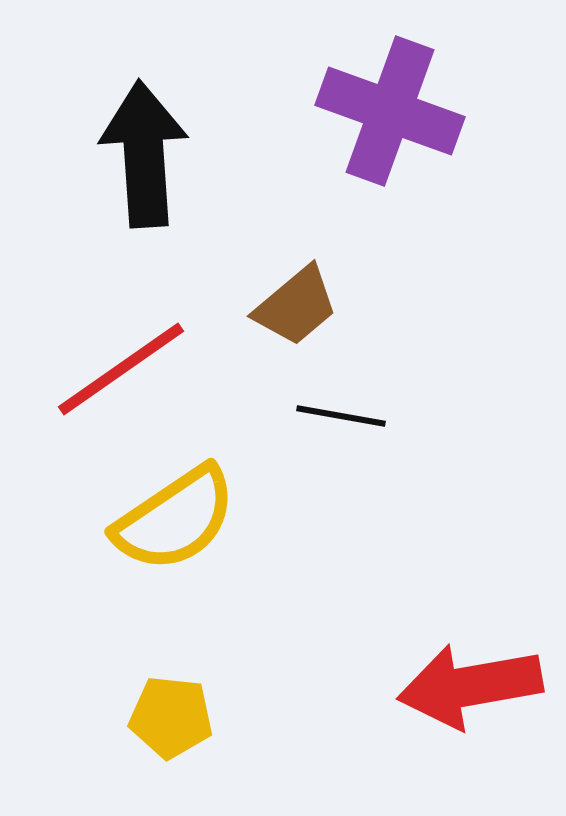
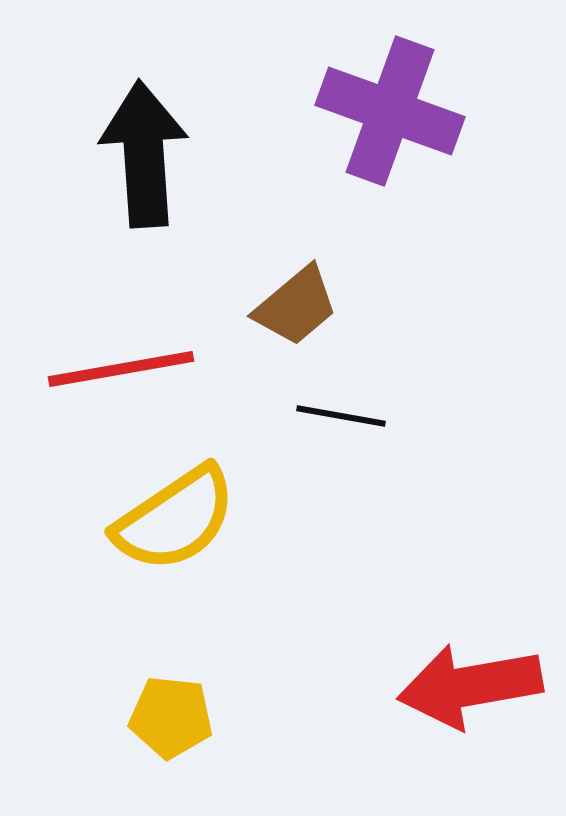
red line: rotated 25 degrees clockwise
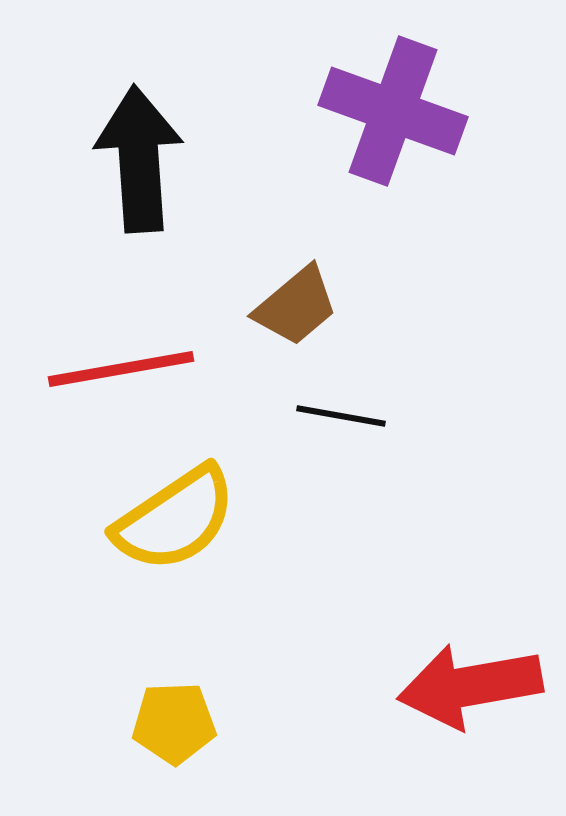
purple cross: moved 3 px right
black arrow: moved 5 px left, 5 px down
yellow pentagon: moved 3 px right, 6 px down; rotated 8 degrees counterclockwise
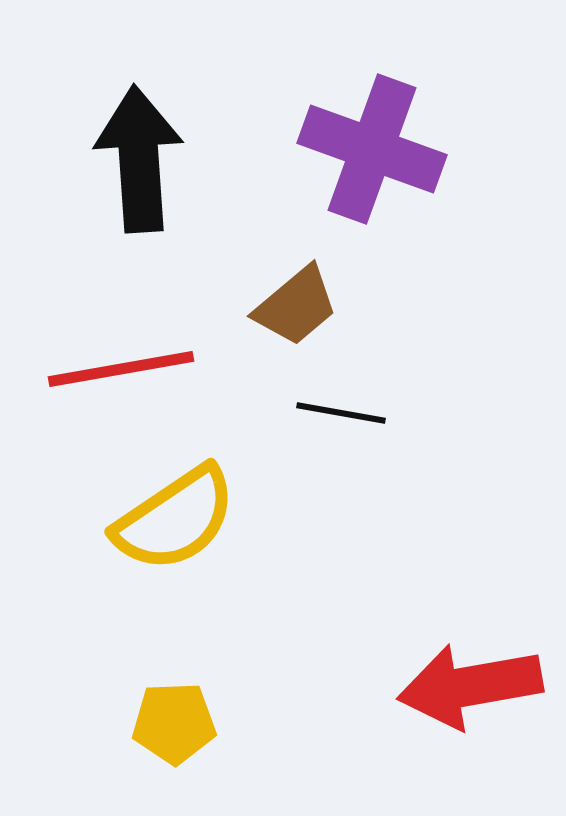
purple cross: moved 21 px left, 38 px down
black line: moved 3 px up
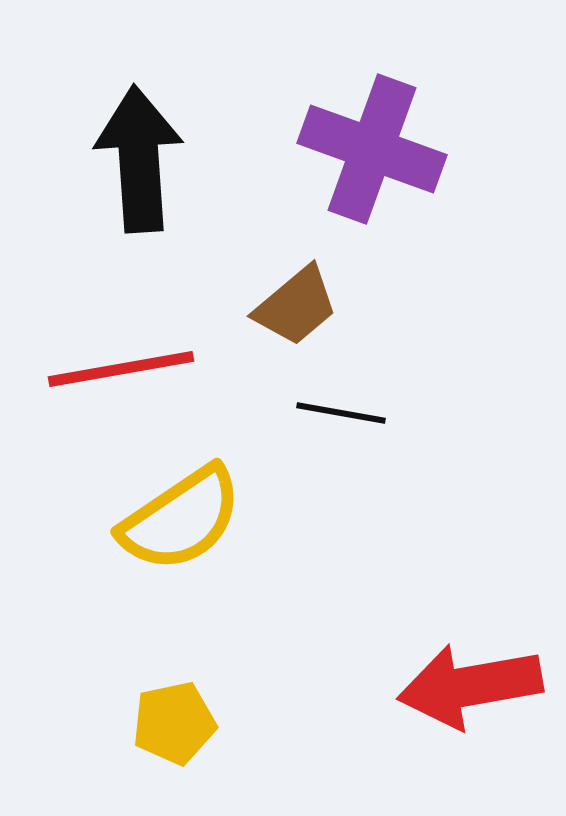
yellow semicircle: moved 6 px right
yellow pentagon: rotated 10 degrees counterclockwise
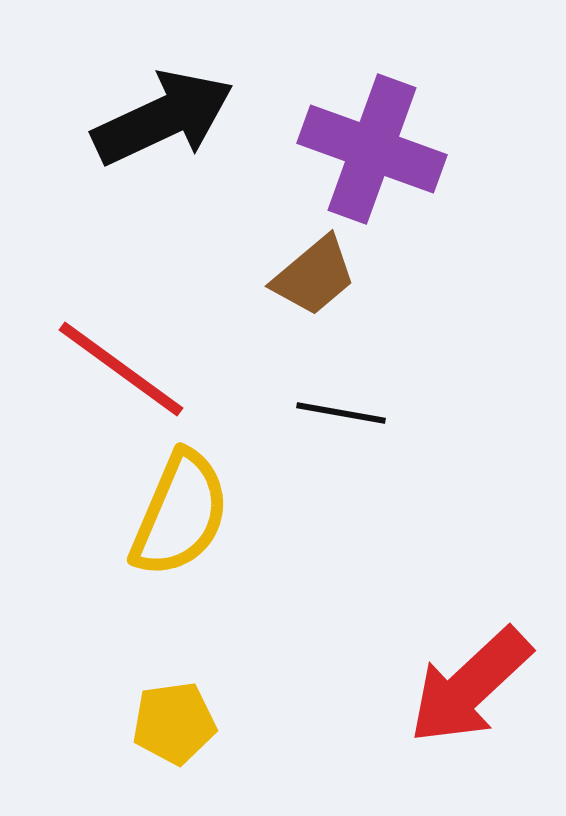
black arrow: moved 24 px right, 41 px up; rotated 69 degrees clockwise
brown trapezoid: moved 18 px right, 30 px up
red line: rotated 46 degrees clockwise
yellow semicircle: moved 1 px left, 5 px up; rotated 33 degrees counterclockwise
red arrow: rotated 33 degrees counterclockwise
yellow pentagon: rotated 4 degrees clockwise
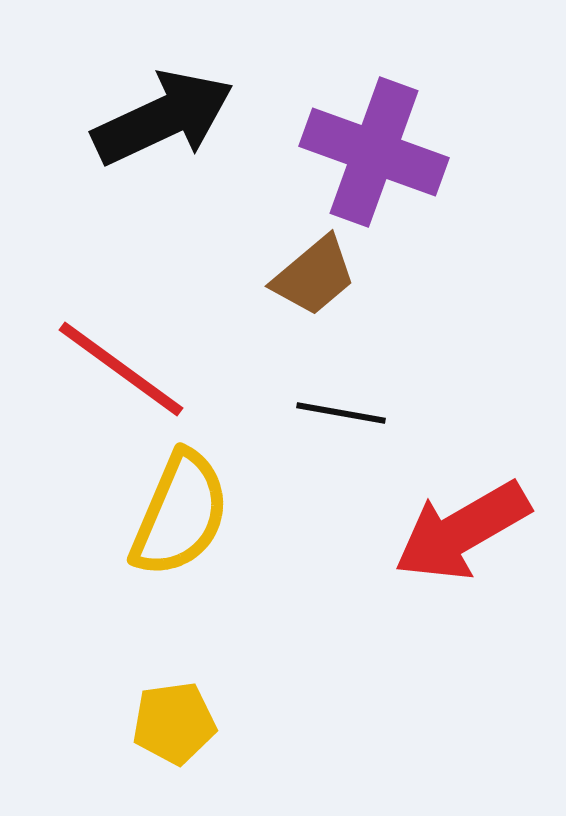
purple cross: moved 2 px right, 3 px down
red arrow: moved 8 px left, 155 px up; rotated 13 degrees clockwise
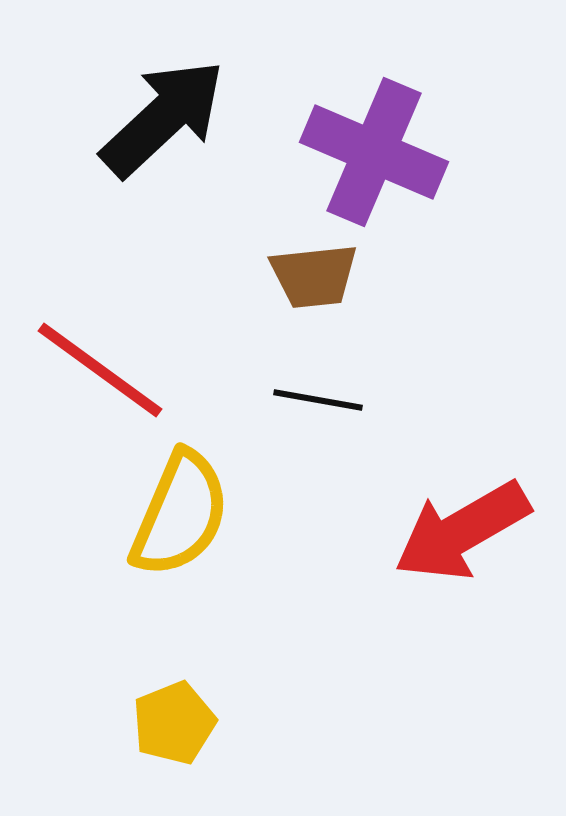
black arrow: rotated 18 degrees counterclockwise
purple cross: rotated 3 degrees clockwise
brown trapezoid: rotated 34 degrees clockwise
red line: moved 21 px left, 1 px down
black line: moved 23 px left, 13 px up
yellow pentagon: rotated 14 degrees counterclockwise
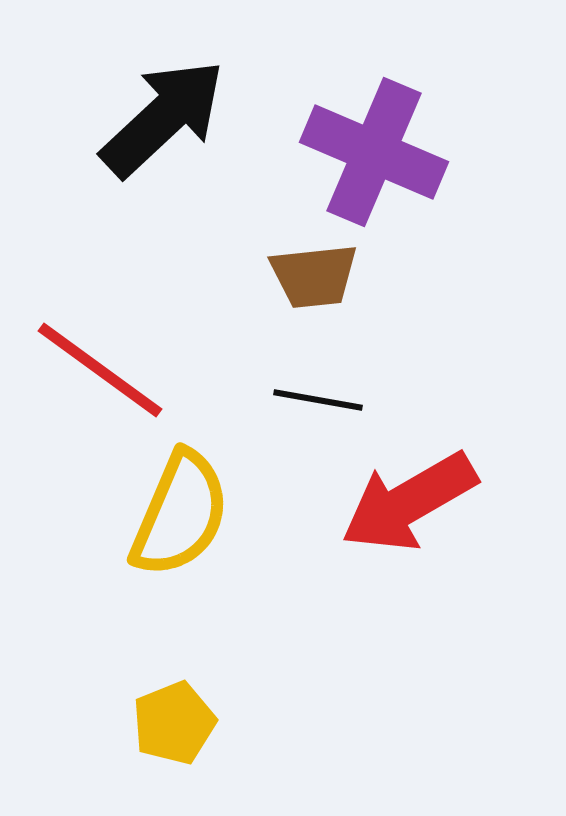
red arrow: moved 53 px left, 29 px up
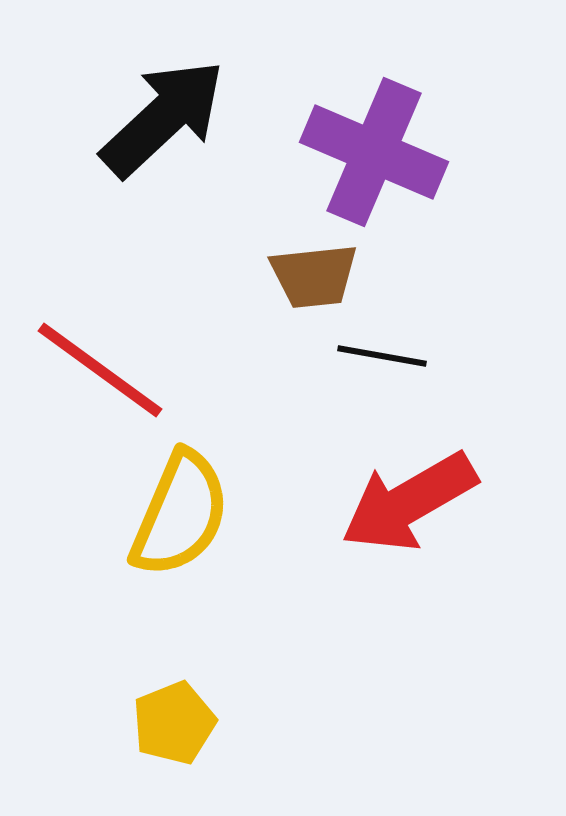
black line: moved 64 px right, 44 px up
